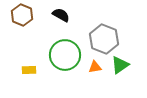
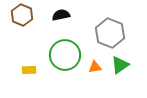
black semicircle: rotated 42 degrees counterclockwise
gray hexagon: moved 6 px right, 6 px up
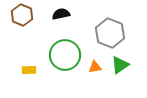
black semicircle: moved 1 px up
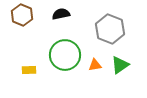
gray hexagon: moved 4 px up
orange triangle: moved 2 px up
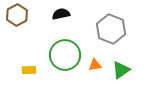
brown hexagon: moved 5 px left; rotated 10 degrees clockwise
gray hexagon: moved 1 px right
green triangle: moved 1 px right, 5 px down
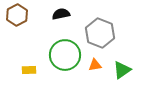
gray hexagon: moved 11 px left, 4 px down
green triangle: moved 1 px right
